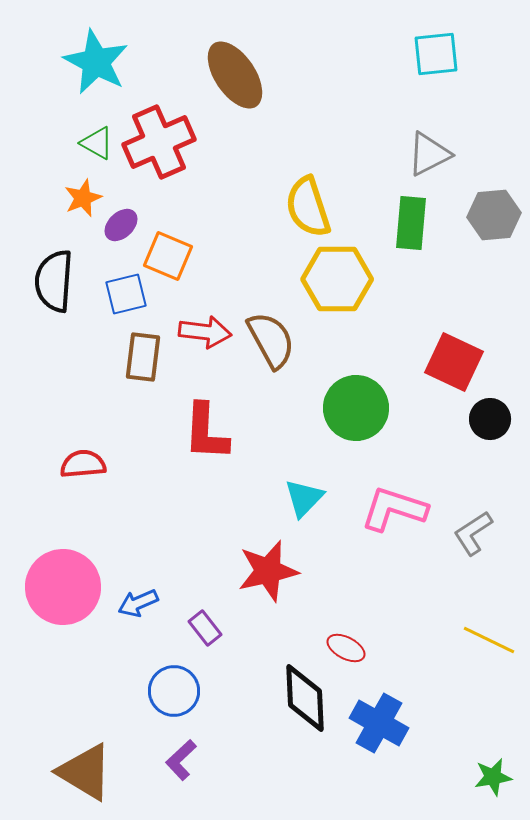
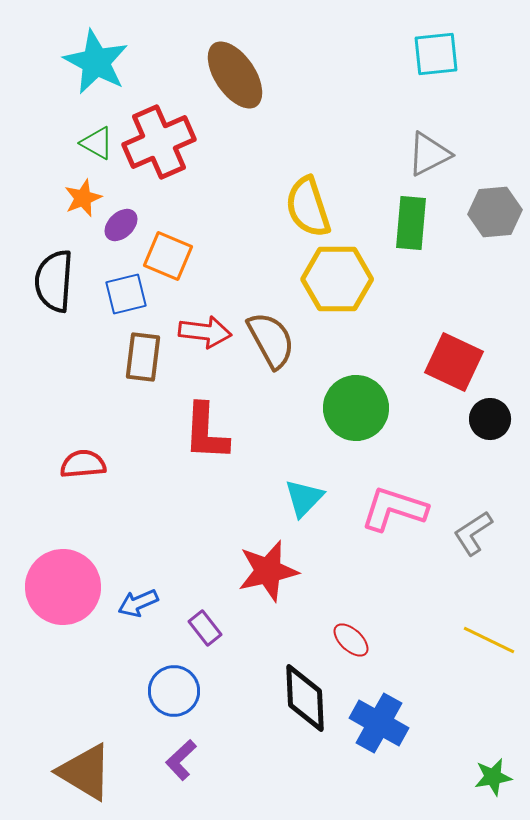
gray hexagon: moved 1 px right, 3 px up
red ellipse: moved 5 px right, 8 px up; rotated 15 degrees clockwise
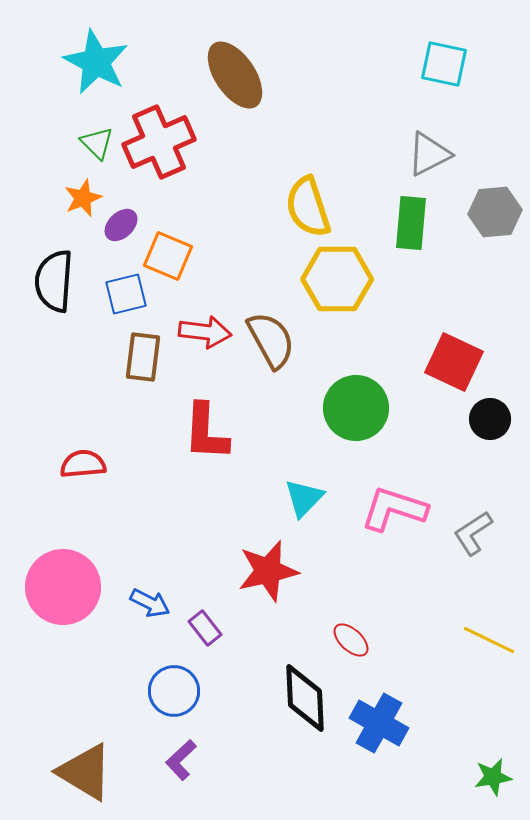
cyan square: moved 8 px right, 10 px down; rotated 18 degrees clockwise
green triangle: rotated 15 degrees clockwise
blue arrow: moved 12 px right; rotated 129 degrees counterclockwise
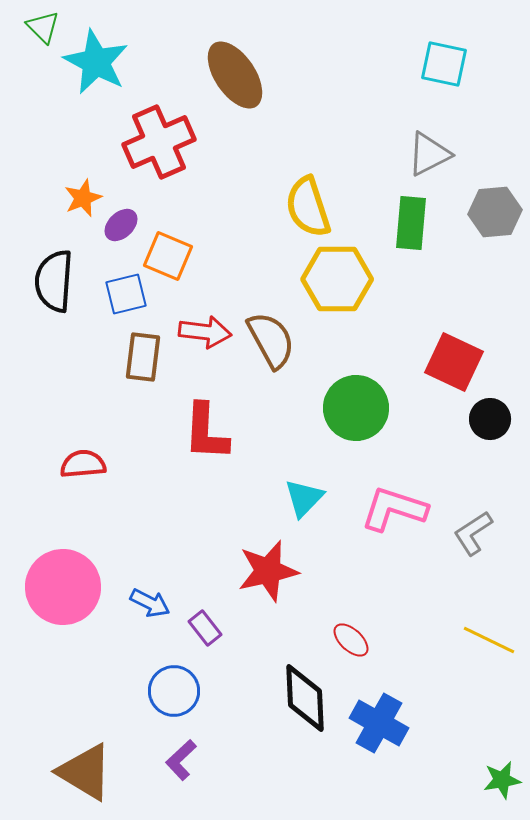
green triangle: moved 54 px left, 116 px up
green star: moved 9 px right, 3 px down
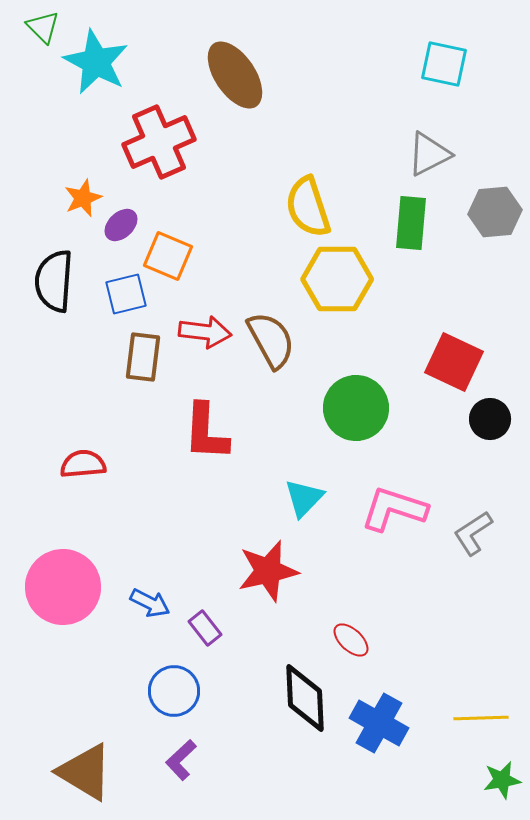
yellow line: moved 8 px left, 78 px down; rotated 28 degrees counterclockwise
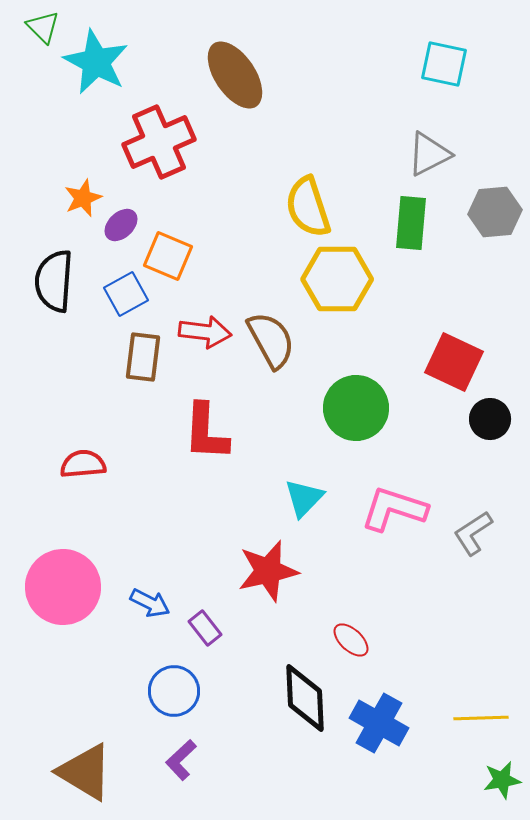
blue square: rotated 15 degrees counterclockwise
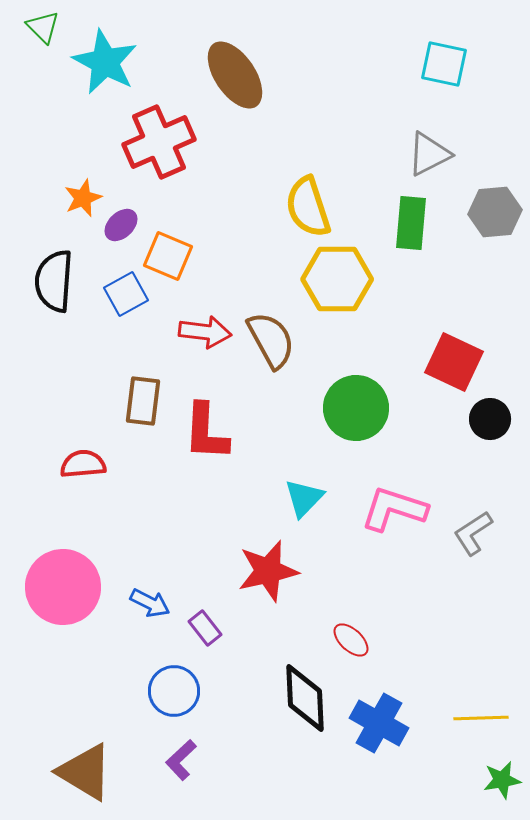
cyan star: moved 9 px right
brown rectangle: moved 44 px down
